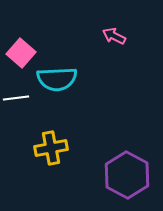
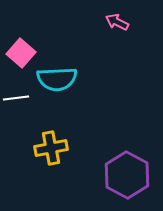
pink arrow: moved 3 px right, 14 px up
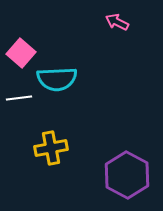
white line: moved 3 px right
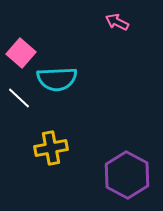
white line: rotated 50 degrees clockwise
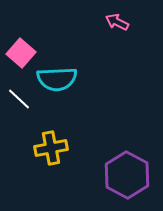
white line: moved 1 px down
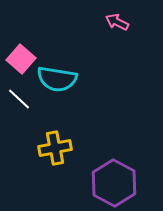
pink square: moved 6 px down
cyan semicircle: rotated 12 degrees clockwise
yellow cross: moved 4 px right
purple hexagon: moved 13 px left, 8 px down
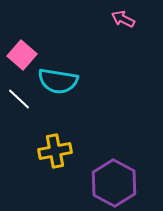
pink arrow: moved 6 px right, 3 px up
pink square: moved 1 px right, 4 px up
cyan semicircle: moved 1 px right, 2 px down
yellow cross: moved 3 px down
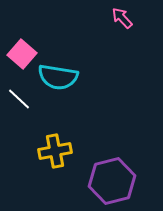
pink arrow: moved 1 px left, 1 px up; rotated 20 degrees clockwise
pink square: moved 1 px up
cyan semicircle: moved 4 px up
purple hexagon: moved 2 px left, 2 px up; rotated 18 degrees clockwise
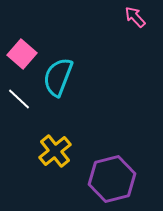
pink arrow: moved 13 px right, 1 px up
cyan semicircle: rotated 102 degrees clockwise
yellow cross: rotated 28 degrees counterclockwise
purple hexagon: moved 2 px up
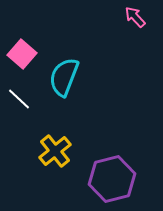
cyan semicircle: moved 6 px right
